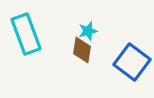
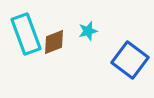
brown diamond: moved 28 px left, 8 px up; rotated 60 degrees clockwise
blue square: moved 2 px left, 2 px up
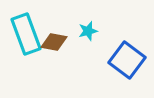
brown diamond: rotated 32 degrees clockwise
blue square: moved 3 px left
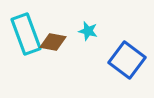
cyan star: rotated 30 degrees clockwise
brown diamond: moved 1 px left
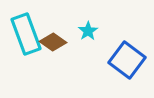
cyan star: rotated 24 degrees clockwise
brown diamond: rotated 24 degrees clockwise
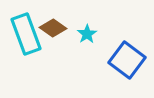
cyan star: moved 1 px left, 3 px down
brown diamond: moved 14 px up
